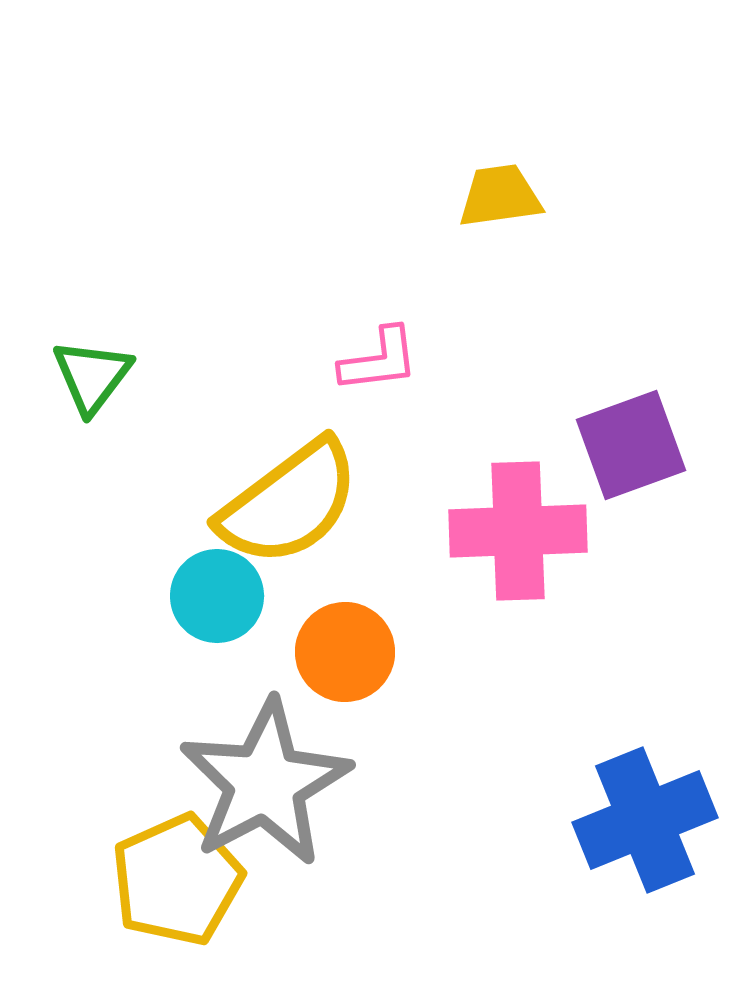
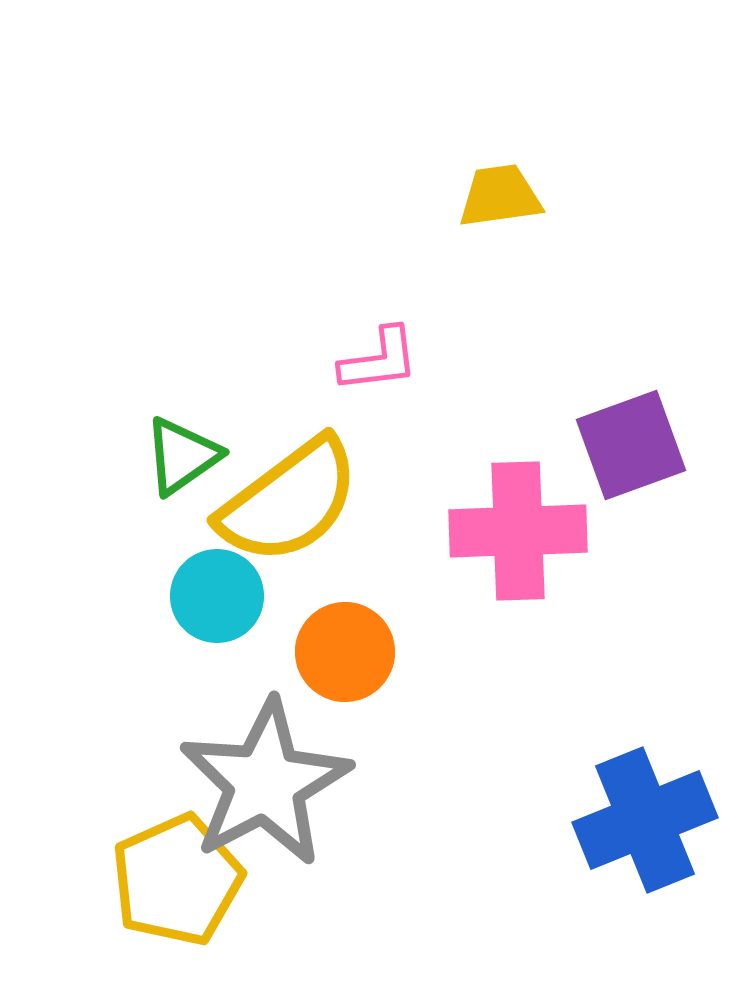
green triangle: moved 90 px right, 80 px down; rotated 18 degrees clockwise
yellow semicircle: moved 2 px up
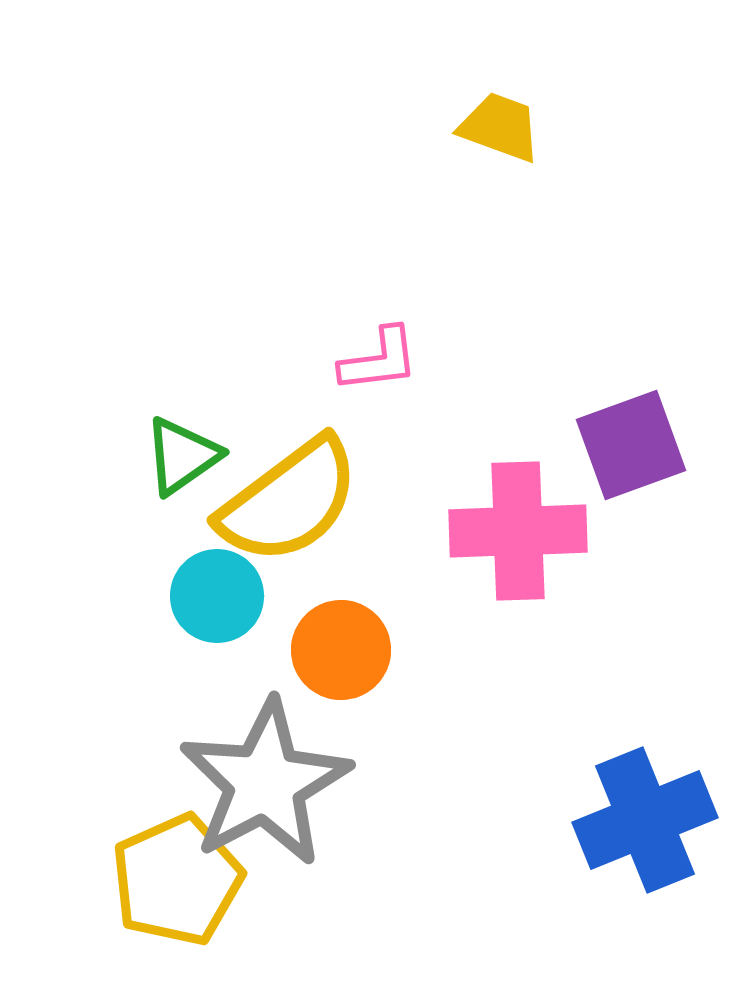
yellow trapezoid: moved 69 px up; rotated 28 degrees clockwise
orange circle: moved 4 px left, 2 px up
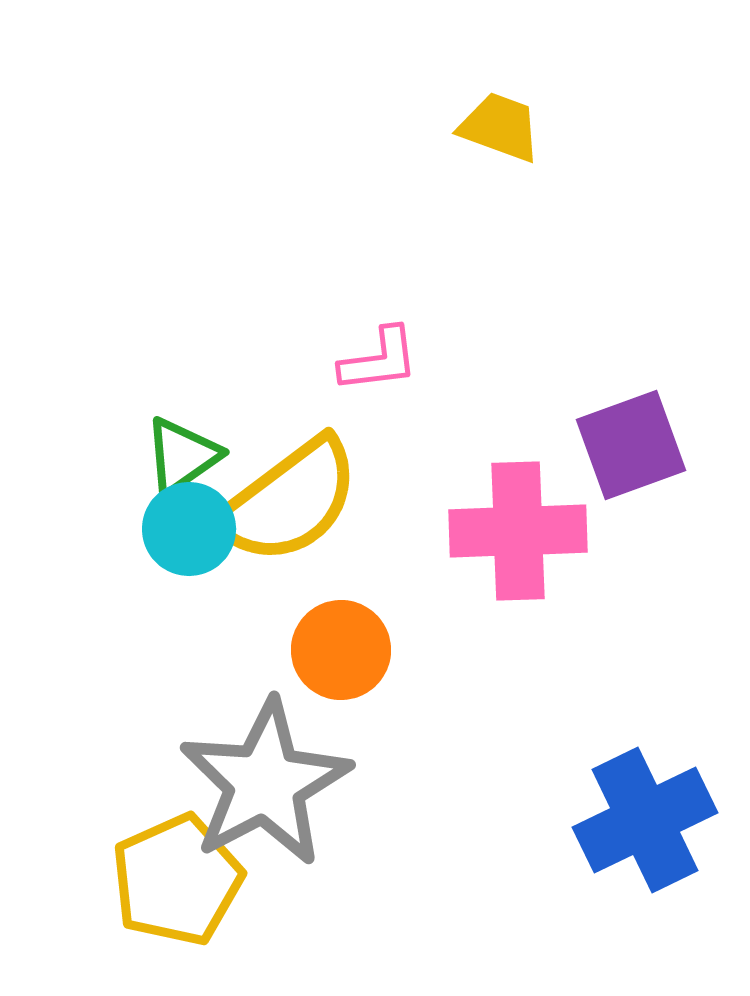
cyan circle: moved 28 px left, 67 px up
blue cross: rotated 4 degrees counterclockwise
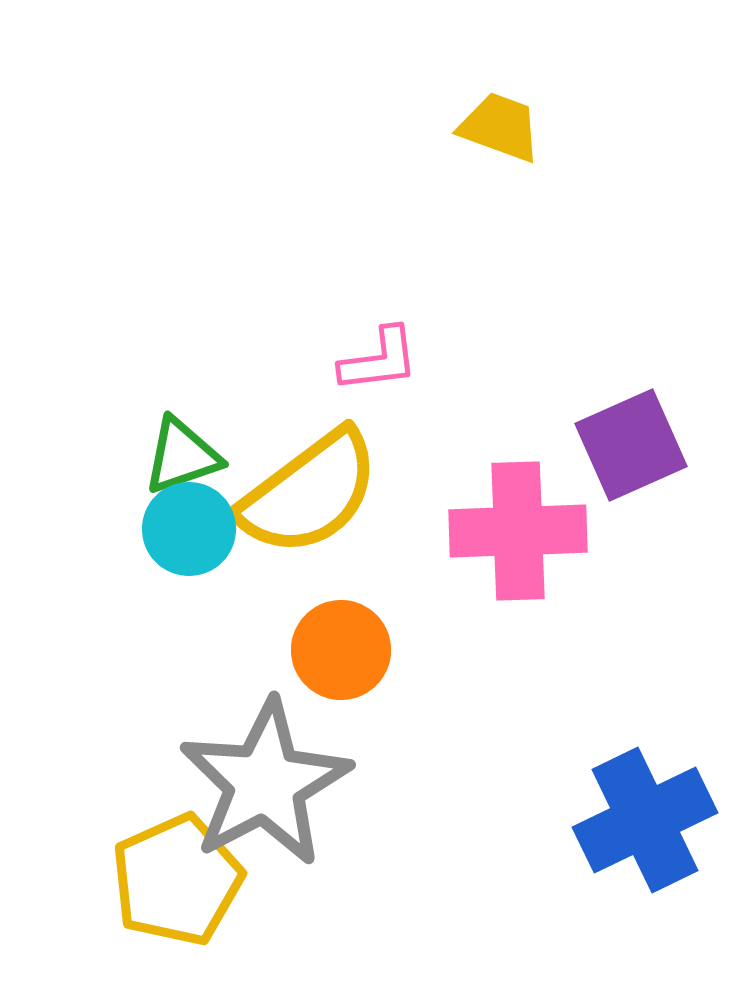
purple square: rotated 4 degrees counterclockwise
green triangle: rotated 16 degrees clockwise
yellow semicircle: moved 20 px right, 8 px up
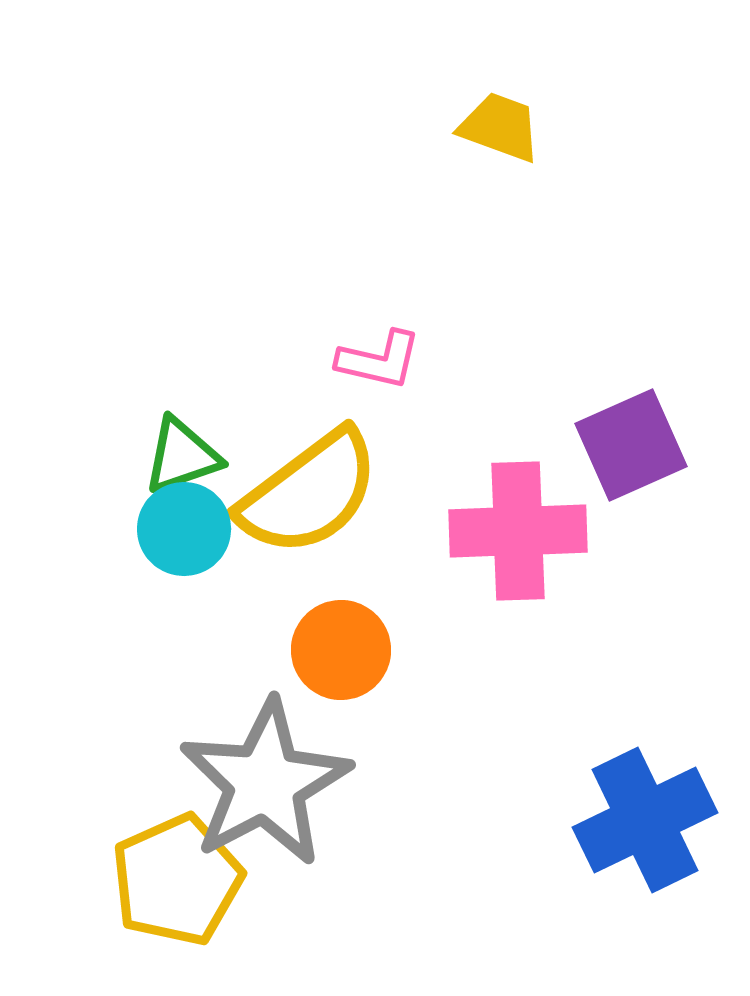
pink L-shape: rotated 20 degrees clockwise
cyan circle: moved 5 px left
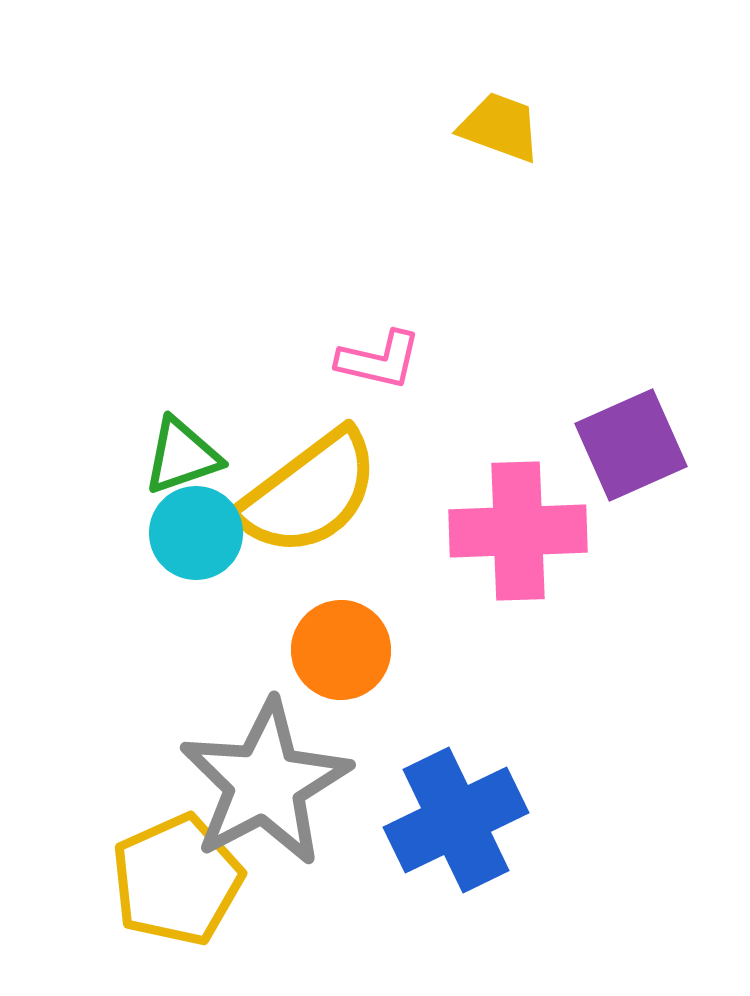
cyan circle: moved 12 px right, 4 px down
blue cross: moved 189 px left
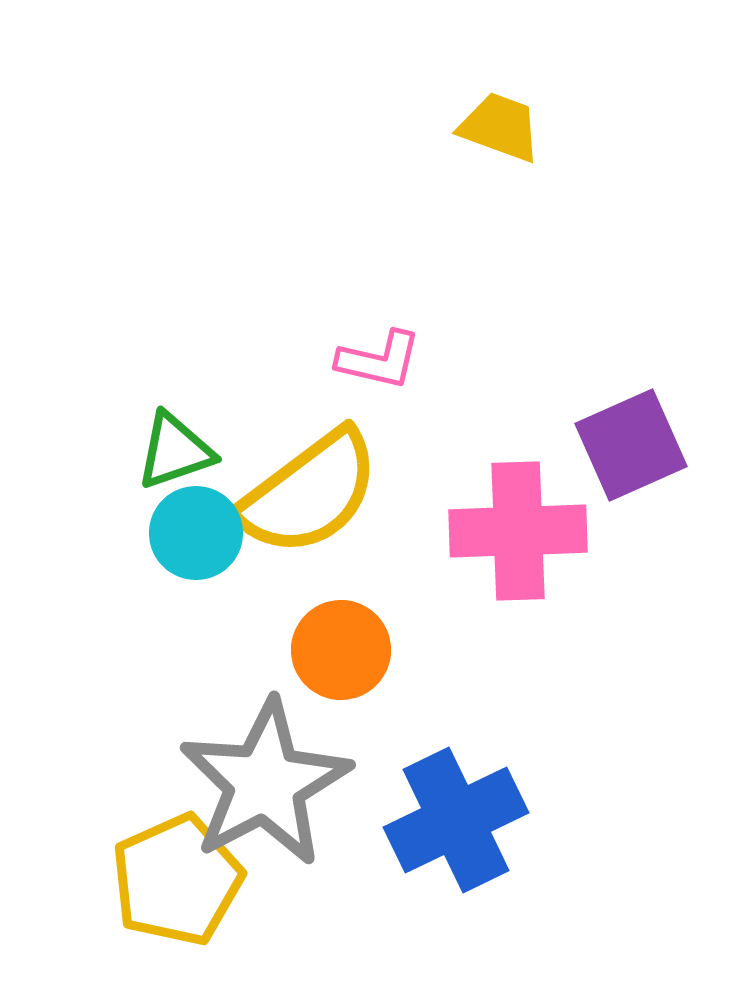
green triangle: moved 7 px left, 5 px up
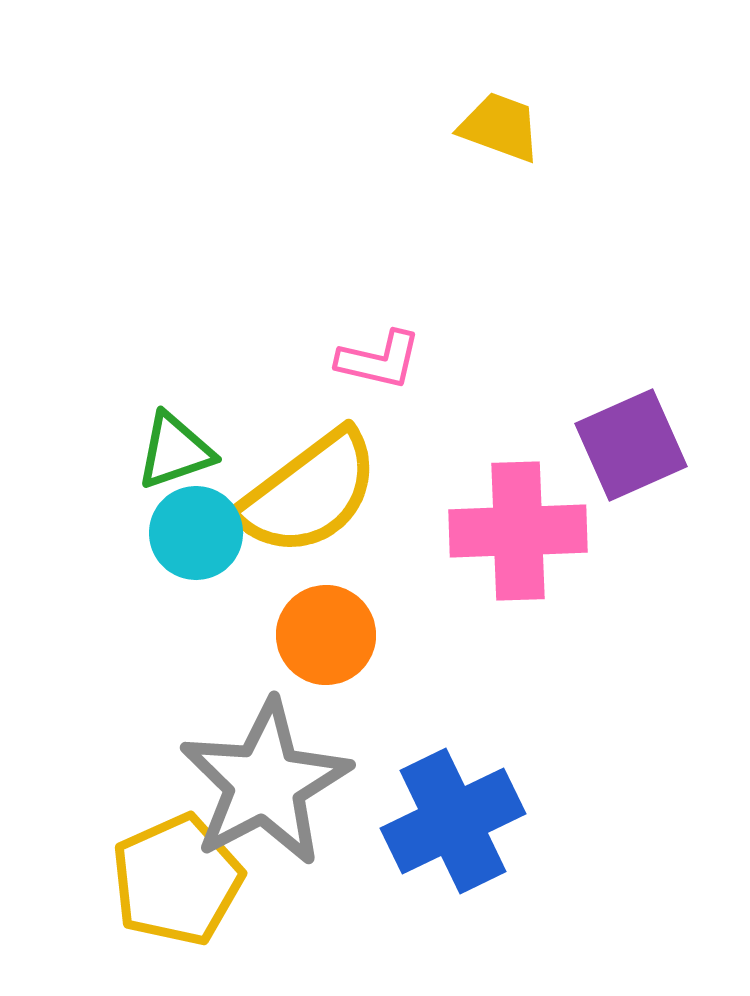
orange circle: moved 15 px left, 15 px up
blue cross: moved 3 px left, 1 px down
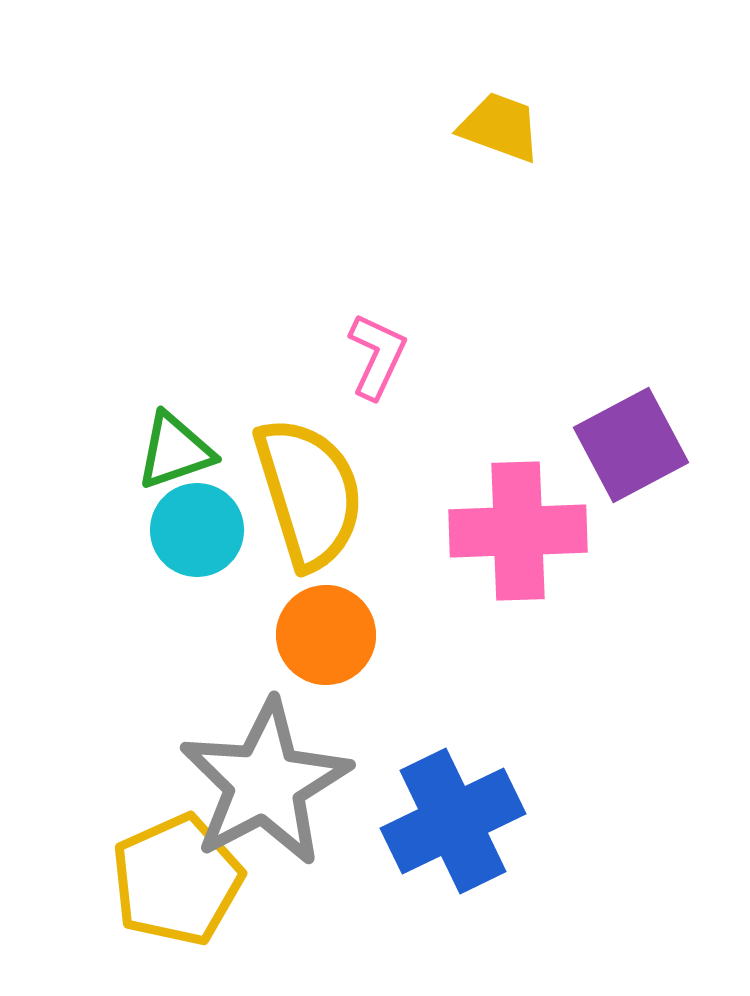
pink L-shape: moved 2 px left, 4 px up; rotated 78 degrees counterclockwise
purple square: rotated 4 degrees counterclockwise
yellow semicircle: rotated 70 degrees counterclockwise
cyan circle: moved 1 px right, 3 px up
